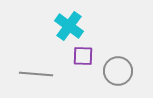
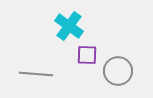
purple square: moved 4 px right, 1 px up
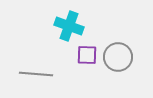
cyan cross: rotated 16 degrees counterclockwise
gray circle: moved 14 px up
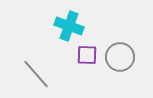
gray circle: moved 2 px right
gray line: rotated 44 degrees clockwise
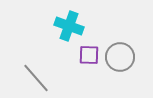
purple square: moved 2 px right
gray line: moved 4 px down
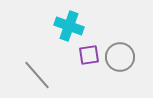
purple square: rotated 10 degrees counterclockwise
gray line: moved 1 px right, 3 px up
